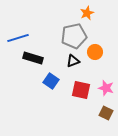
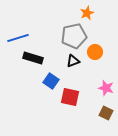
red square: moved 11 px left, 7 px down
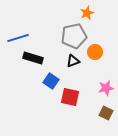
pink star: rotated 28 degrees counterclockwise
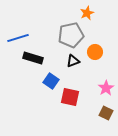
gray pentagon: moved 3 px left, 1 px up
pink star: rotated 21 degrees counterclockwise
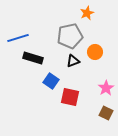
gray pentagon: moved 1 px left, 1 px down
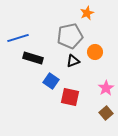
brown square: rotated 24 degrees clockwise
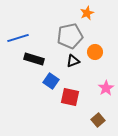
black rectangle: moved 1 px right, 1 px down
brown square: moved 8 px left, 7 px down
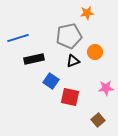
orange star: rotated 16 degrees clockwise
gray pentagon: moved 1 px left
black rectangle: rotated 30 degrees counterclockwise
pink star: rotated 28 degrees clockwise
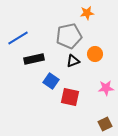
blue line: rotated 15 degrees counterclockwise
orange circle: moved 2 px down
brown square: moved 7 px right, 4 px down; rotated 16 degrees clockwise
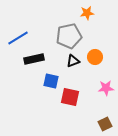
orange circle: moved 3 px down
blue square: rotated 21 degrees counterclockwise
